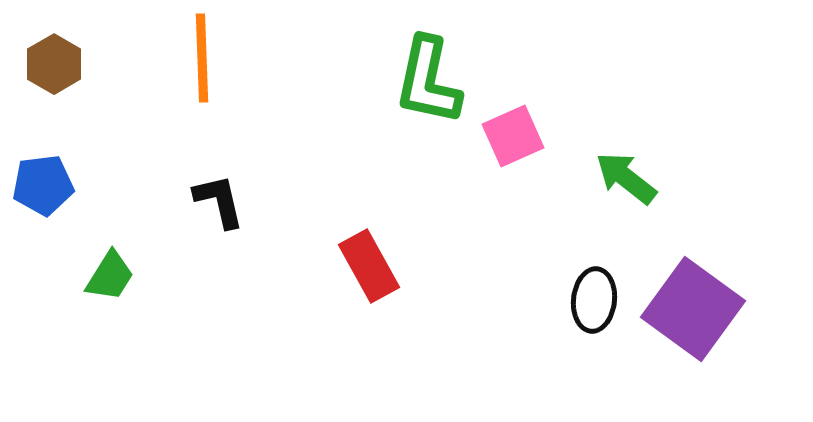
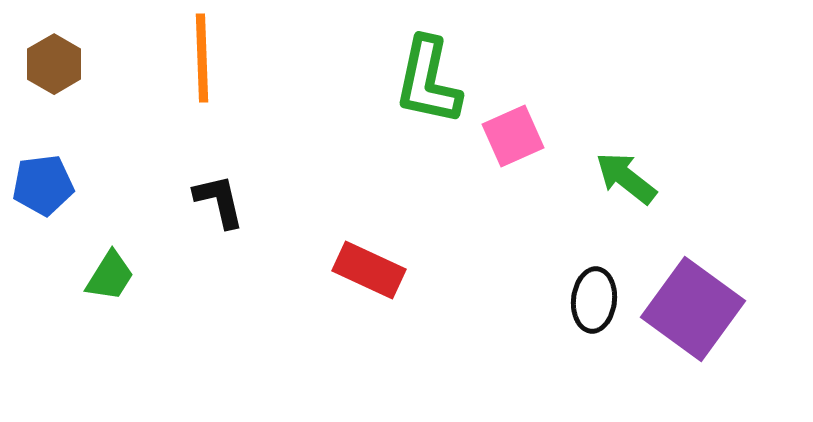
red rectangle: moved 4 px down; rotated 36 degrees counterclockwise
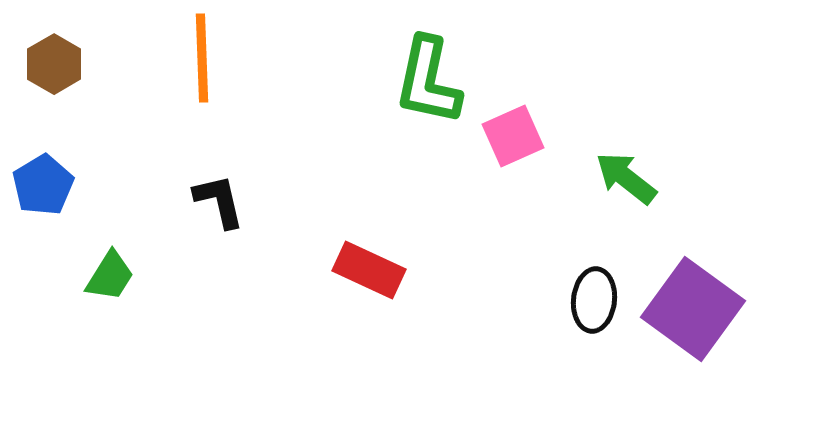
blue pentagon: rotated 24 degrees counterclockwise
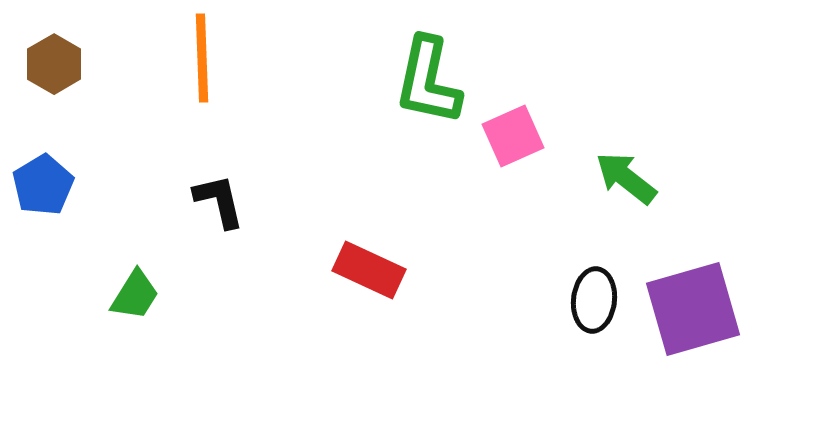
green trapezoid: moved 25 px right, 19 px down
purple square: rotated 38 degrees clockwise
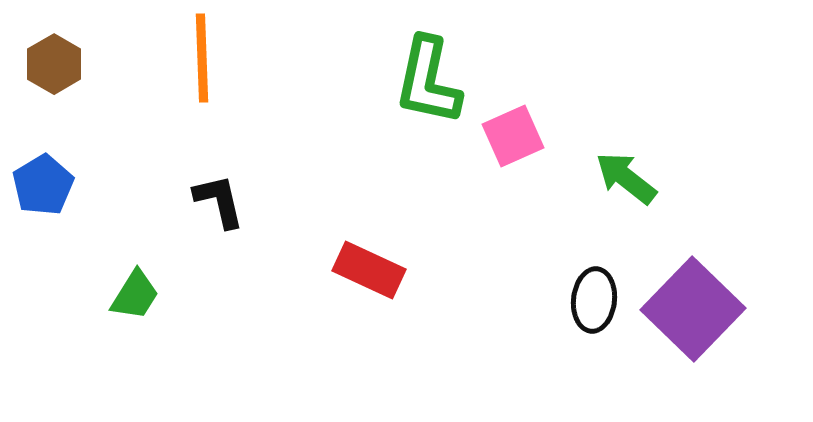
purple square: rotated 30 degrees counterclockwise
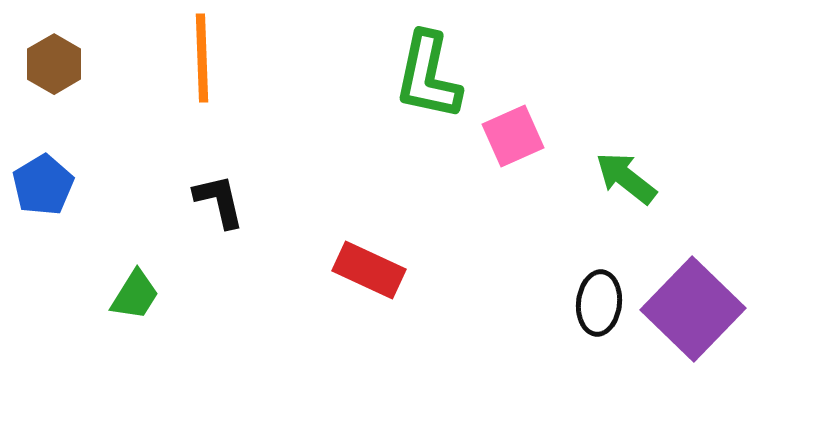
green L-shape: moved 5 px up
black ellipse: moved 5 px right, 3 px down
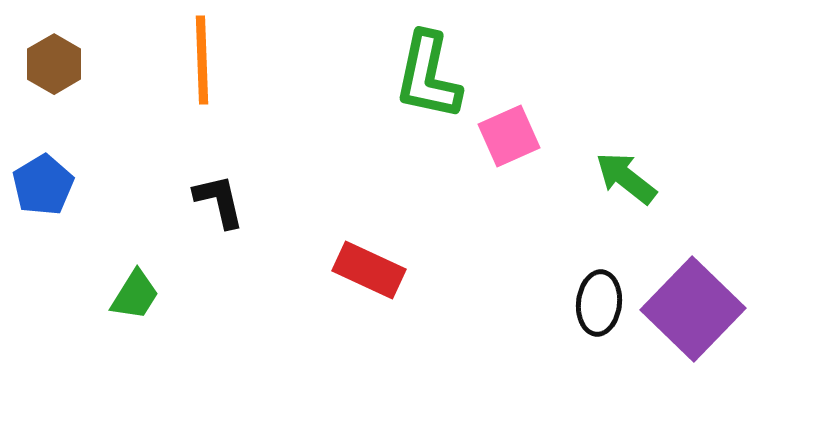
orange line: moved 2 px down
pink square: moved 4 px left
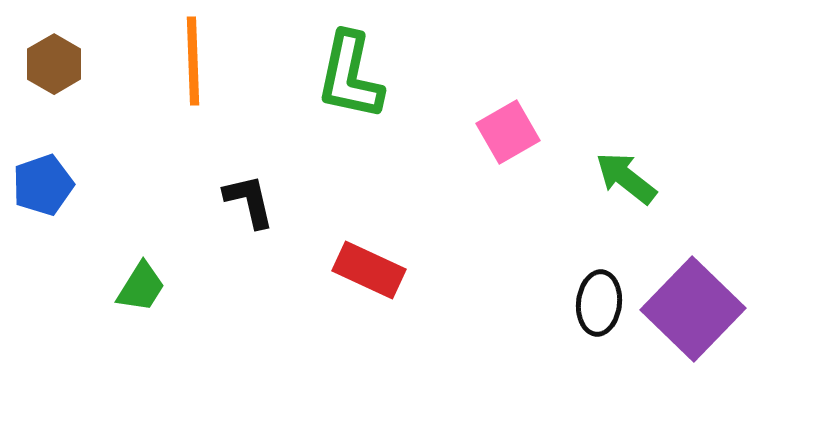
orange line: moved 9 px left, 1 px down
green L-shape: moved 78 px left
pink square: moved 1 px left, 4 px up; rotated 6 degrees counterclockwise
blue pentagon: rotated 12 degrees clockwise
black L-shape: moved 30 px right
green trapezoid: moved 6 px right, 8 px up
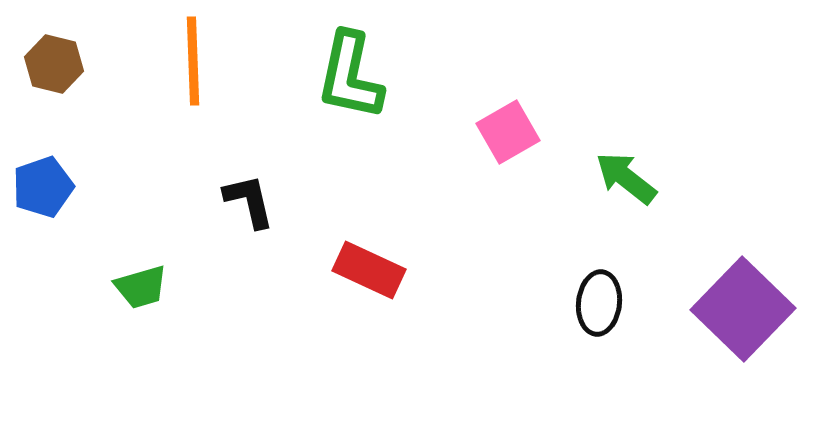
brown hexagon: rotated 16 degrees counterclockwise
blue pentagon: moved 2 px down
green trapezoid: rotated 42 degrees clockwise
purple square: moved 50 px right
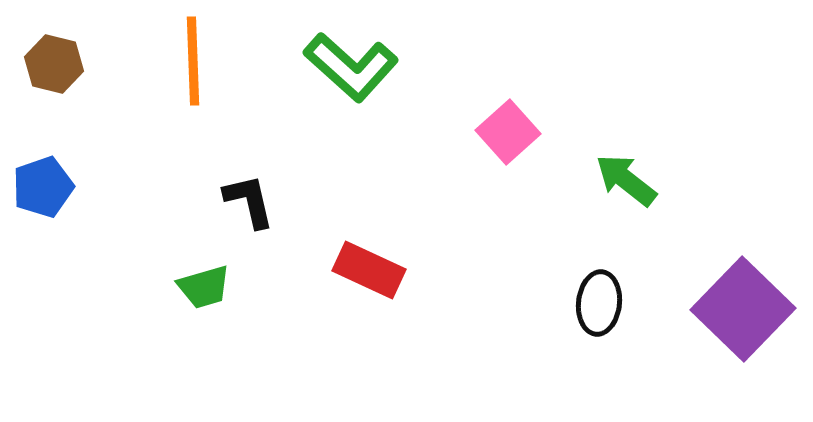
green L-shape: moved 1 px right, 9 px up; rotated 60 degrees counterclockwise
pink square: rotated 12 degrees counterclockwise
green arrow: moved 2 px down
green trapezoid: moved 63 px right
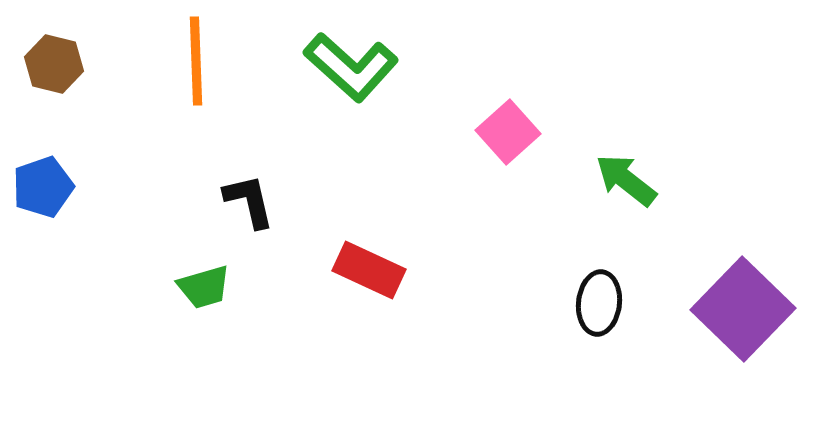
orange line: moved 3 px right
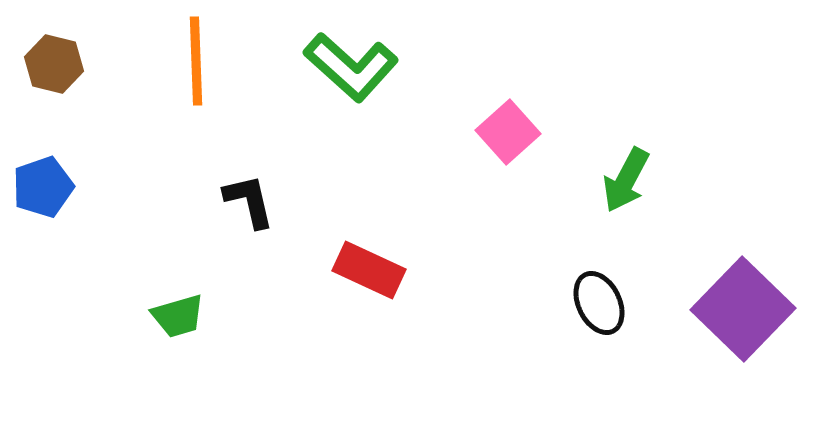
green arrow: rotated 100 degrees counterclockwise
green trapezoid: moved 26 px left, 29 px down
black ellipse: rotated 32 degrees counterclockwise
